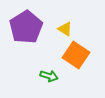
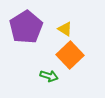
orange square: moved 6 px left; rotated 12 degrees clockwise
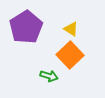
yellow triangle: moved 6 px right
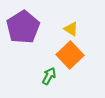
purple pentagon: moved 3 px left
green arrow: rotated 78 degrees counterclockwise
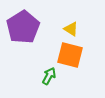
orange square: rotated 32 degrees counterclockwise
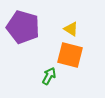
purple pentagon: rotated 24 degrees counterclockwise
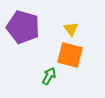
yellow triangle: rotated 21 degrees clockwise
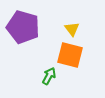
yellow triangle: moved 1 px right
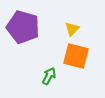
yellow triangle: rotated 21 degrees clockwise
orange square: moved 6 px right, 1 px down
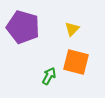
orange square: moved 6 px down
